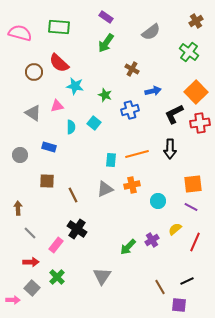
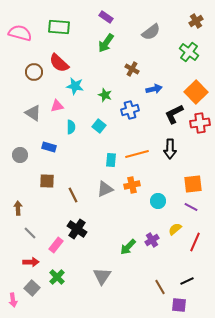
blue arrow at (153, 91): moved 1 px right, 2 px up
cyan square at (94, 123): moved 5 px right, 3 px down
pink arrow at (13, 300): rotated 80 degrees clockwise
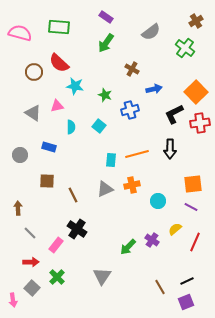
green cross at (189, 52): moved 4 px left, 4 px up
purple cross at (152, 240): rotated 24 degrees counterclockwise
purple square at (179, 305): moved 7 px right, 3 px up; rotated 28 degrees counterclockwise
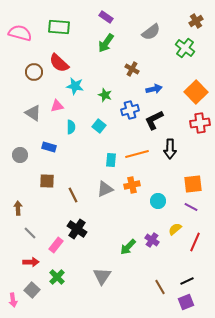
black L-shape at (174, 114): moved 20 px left, 6 px down
gray square at (32, 288): moved 2 px down
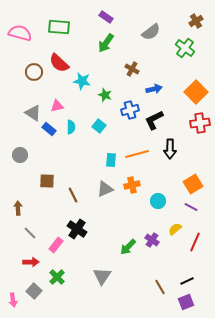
cyan star at (75, 86): moved 7 px right, 5 px up
blue rectangle at (49, 147): moved 18 px up; rotated 24 degrees clockwise
orange square at (193, 184): rotated 24 degrees counterclockwise
gray square at (32, 290): moved 2 px right, 1 px down
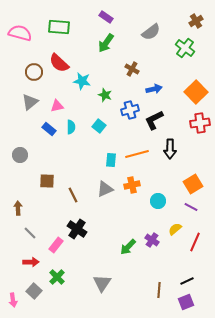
gray triangle at (33, 113): moved 3 px left, 11 px up; rotated 48 degrees clockwise
gray triangle at (102, 276): moved 7 px down
brown line at (160, 287): moved 1 px left, 3 px down; rotated 35 degrees clockwise
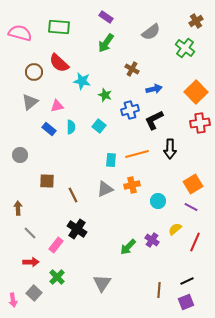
gray square at (34, 291): moved 2 px down
